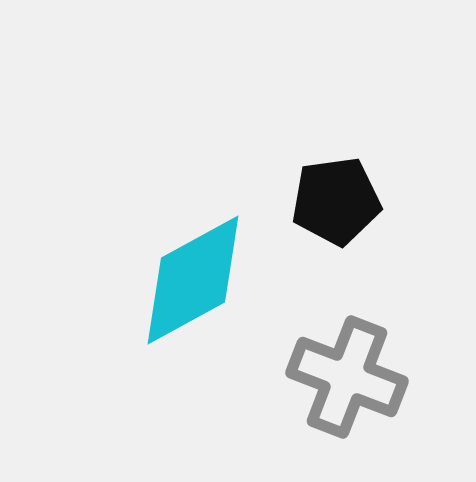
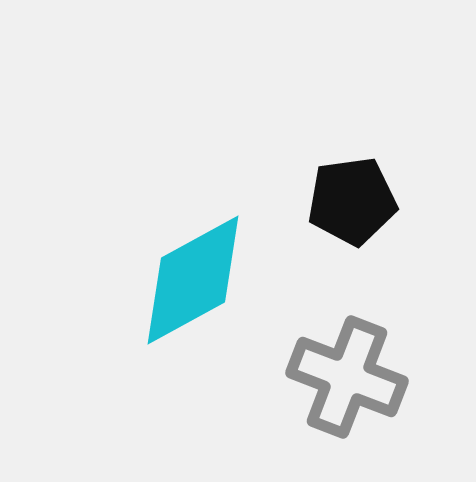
black pentagon: moved 16 px right
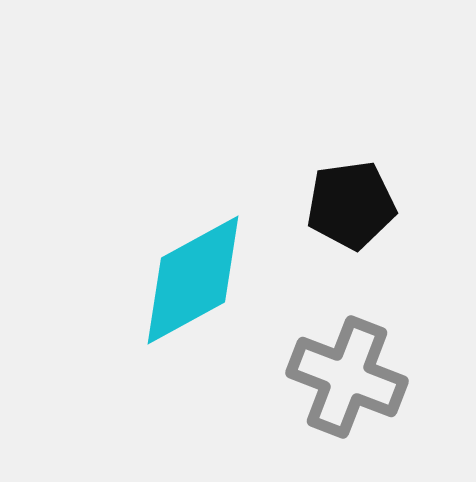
black pentagon: moved 1 px left, 4 px down
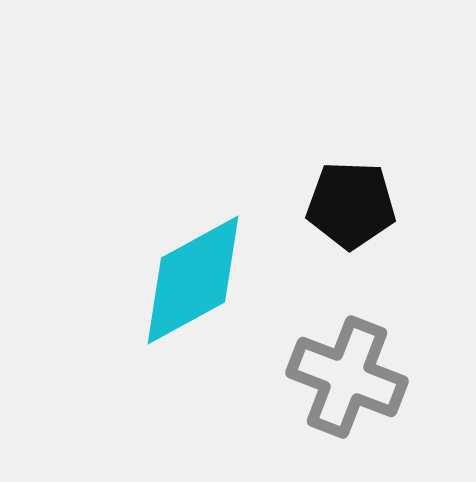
black pentagon: rotated 10 degrees clockwise
